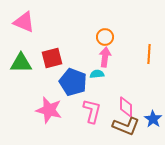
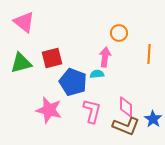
pink triangle: rotated 15 degrees clockwise
orange circle: moved 14 px right, 4 px up
green triangle: rotated 15 degrees counterclockwise
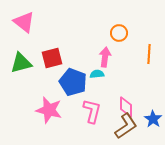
brown L-shape: rotated 56 degrees counterclockwise
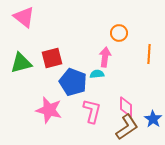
pink triangle: moved 5 px up
brown L-shape: moved 1 px right, 1 px down
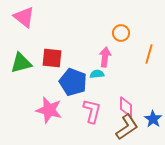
orange circle: moved 2 px right
orange line: rotated 12 degrees clockwise
red square: rotated 20 degrees clockwise
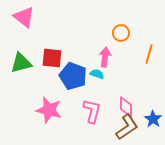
cyan semicircle: rotated 24 degrees clockwise
blue pentagon: moved 6 px up
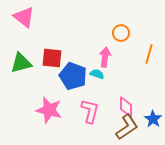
pink L-shape: moved 2 px left
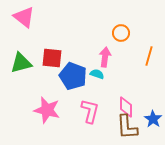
orange line: moved 2 px down
pink star: moved 2 px left
brown L-shape: rotated 120 degrees clockwise
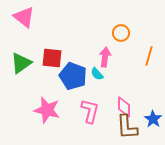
green triangle: rotated 20 degrees counterclockwise
cyan semicircle: rotated 152 degrees counterclockwise
pink diamond: moved 2 px left
